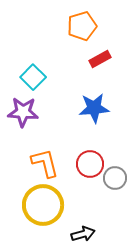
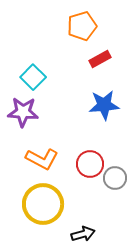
blue star: moved 10 px right, 3 px up
orange L-shape: moved 3 px left, 4 px up; rotated 132 degrees clockwise
yellow circle: moved 1 px up
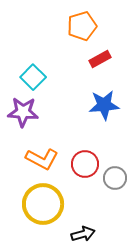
red circle: moved 5 px left
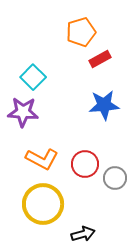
orange pentagon: moved 1 px left, 6 px down
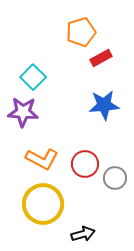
red rectangle: moved 1 px right, 1 px up
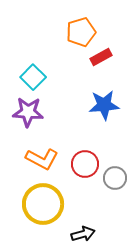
red rectangle: moved 1 px up
purple star: moved 5 px right
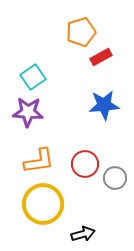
cyan square: rotated 10 degrees clockwise
orange L-shape: moved 3 px left, 2 px down; rotated 36 degrees counterclockwise
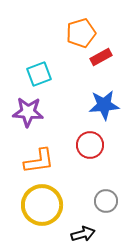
orange pentagon: moved 1 px down
cyan square: moved 6 px right, 3 px up; rotated 15 degrees clockwise
red circle: moved 5 px right, 19 px up
gray circle: moved 9 px left, 23 px down
yellow circle: moved 1 px left, 1 px down
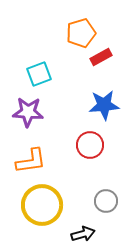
orange L-shape: moved 8 px left
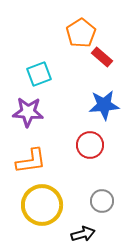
orange pentagon: rotated 16 degrees counterclockwise
red rectangle: moved 1 px right; rotated 70 degrees clockwise
gray circle: moved 4 px left
